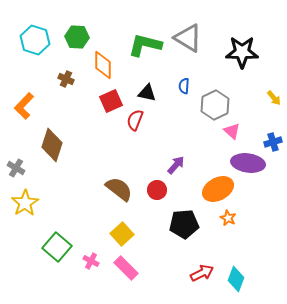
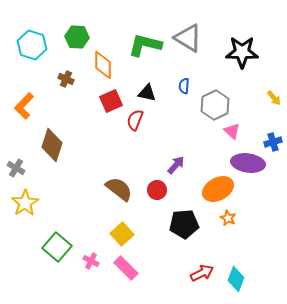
cyan hexagon: moved 3 px left, 5 px down
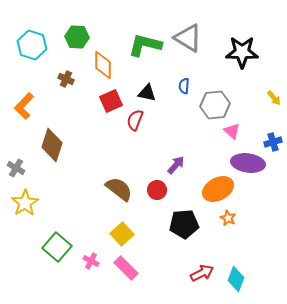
gray hexagon: rotated 20 degrees clockwise
